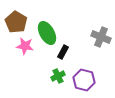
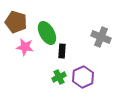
brown pentagon: rotated 15 degrees counterclockwise
pink star: moved 1 px down
black rectangle: moved 1 px left, 1 px up; rotated 24 degrees counterclockwise
green cross: moved 1 px right, 1 px down
purple hexagon: moved 1 px left, 3 px up; rotated 20 degrees clockwise
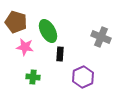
green ellipse: moved 1 px right, 2 px up
black rectangle: moved 2 px left, 3 px down
green cross: moved 26 px left; rotated 32 degrees clockwise
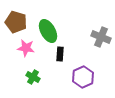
pink star: moved 1 px right, 1 px down
green cross: rotated 24 degrees clockwise
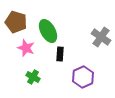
gray cross: rotated 12 degrees clockwise
pink star: rotated 12 degrees clockwise
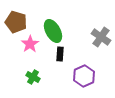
green ellipse: moved 5 px right
pink star: moved 4 px right, 4 px up; rotated 18 degrees clockwise
purple hexagon: moved 1 px right, 1 px up
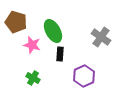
pink star: moved 2 px right, 1 px down; rotated 24 degrees counterclockwise
green cross: moved 1 px down
